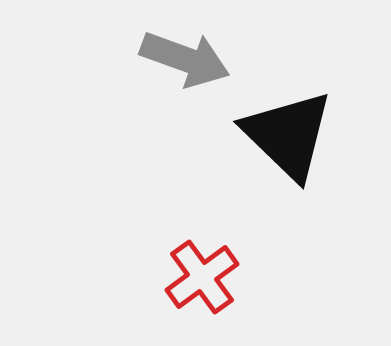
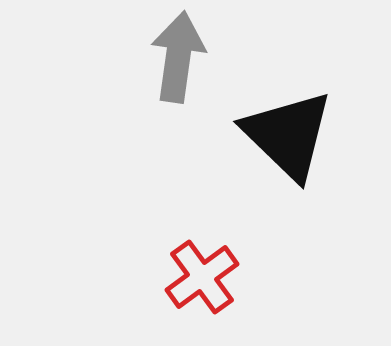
gray arrow: moved 7 px left, 2 px up; rotated 102 degrees counterclockwise
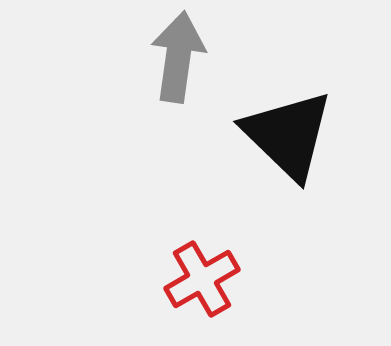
red cross: moved 2 px down; rotated 6 degrees clockwise
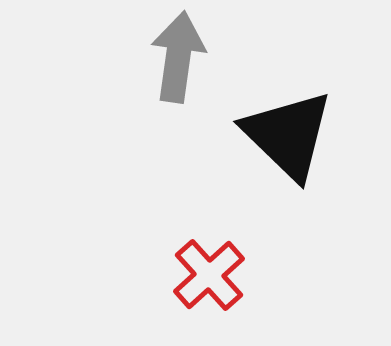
red cross: moved 7 px right, 4 px up; rotated 12 degrees counterclockwise
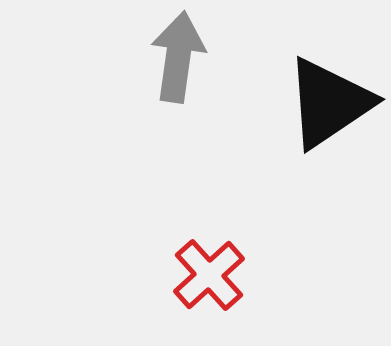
black triangle: moved 41 px right, 32 px up; rotated 42 degrees clockwise
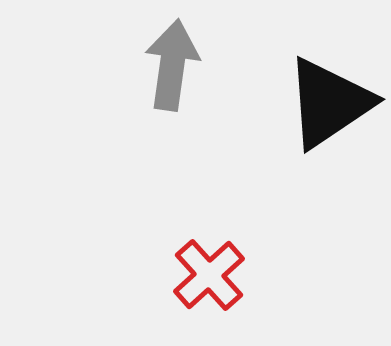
gray arrow: moved 6 px left, 8 px down
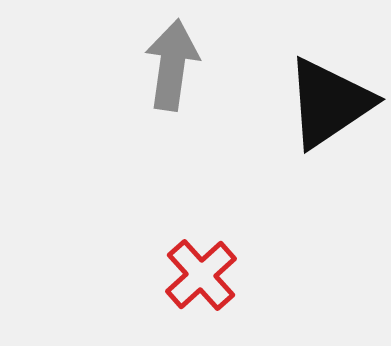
red cross: moved 8 px left
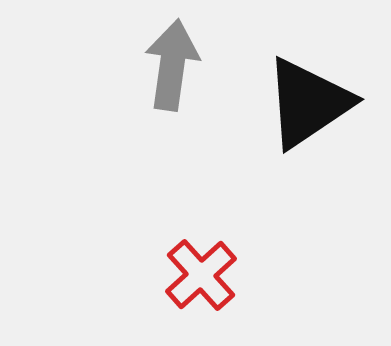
black triangle: moved 21 px left
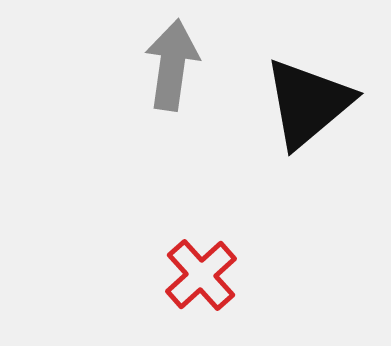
black triangle: rotated 6 degrees counterclockwise
